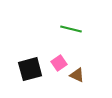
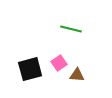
brown triangle: rotated 21 degrees counterclockwise
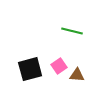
green line: moved 1 px right, 2 px down
pink square: moved 3 px down
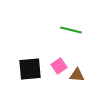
green line: moved 1 px left, 1 px up
black square: rotated 10 degrees clockwise
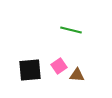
black square: moved 1 px down
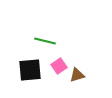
green line: moved 26 px left, 11 px down
brown triangle: rotated 21 degrees counterclockwise
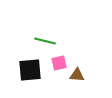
pink square: moved 3 px up; rotated 21 degrees clockwise
brown triangle: rotated 21 degrees clockwise
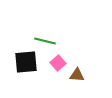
pink square: moved 1 px left; rotated 28 degrees counterclockwise
black square: moved 4 px left, 8 px up
